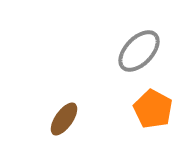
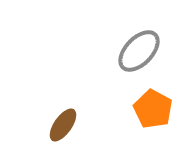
brown ellipse: moved 1 px left, 6 px down
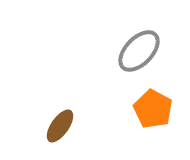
brown ellipse: moved 3 px left, 1 px down
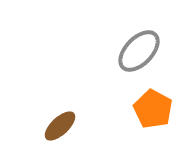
brown ellipse: rotated 12 degrees clockwise
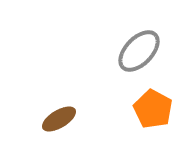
brown ellipse: moved 1 px left, 7 px up; rotated 12 degrees clockwise
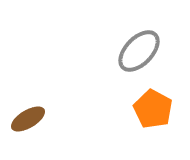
brown ellipse: moved 31 px left
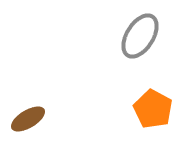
gray ellipse: moved 1 px right, 15 px up; rotated 12 degrees counterclockwise
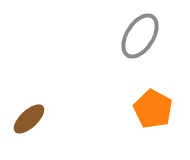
brown ellipse: moved 1 px right; rotated 12 degrees counterclockwise
